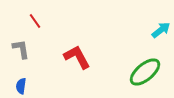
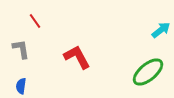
green ellipse: moved 3 px right
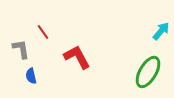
red line: moved 8 px right, 11 px down
cyan arrow: moved 1 px down; rotated 12 degrees counterclockwise
green ellipse: rotated 20 degrees counterclockwise
blue semicircle: moved 10 px right, 10 px up; rotated 21 degrees counterclockwise
